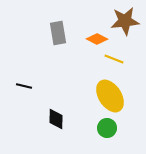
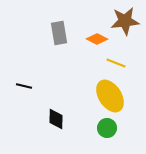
gray rectangle: moved 1 px right
yellow line: moved 2 px right, 4 px down
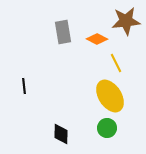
brown star: moved 1 px right
gray rectangle: moved 4 px right, 1 px up
yellow line: rotated 42 degrees clockwise
black line: rotated 70 degrees clockwise
black diamond: moved 5 px right, 15 px down
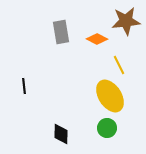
gray rectangle: moved 2 px left
yellow line: moved 3 px right, 2 px down
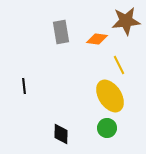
orange diamond: rotated 20 degrees counterclockwise
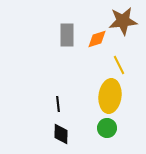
brown star: moved 3 px left
gray rectangle: moved 6 px right, 3 px down; rotated 10 degrees clockwise
orange diamond: rotated 25 degrees counterclockwise
black line: moved 34 px right, 18 px down
yellow ellipse: rotated 40 degrees clockwise
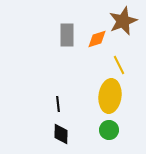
brown star: rotated 16 degrees counterclockwise
green circle: moved 2 px right, 2 px down
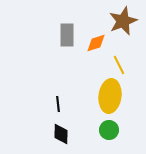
orange diamond: moved 1 px left, 4 px down
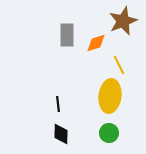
green circle: moved 3 px down
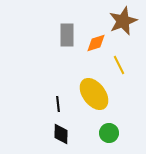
yellow ellipse: moved 16 px left, 2 px up; rotated 44 degrees counterclockwise
